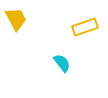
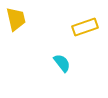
yellow trapezoid: rotated 15 degrees clockwise
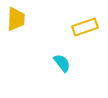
yellow trapezoid: rotated 15 degrees clockwise
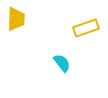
yellow rectangle: moved 1 px right, 1 px down
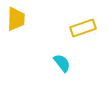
yellow rectangle: moved 3 px left
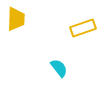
cyan semicircle: moved 3 px left, 5 px down
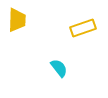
yellow trapezoid: moved 1 px right, 1 px down
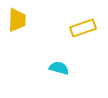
cyan semicircle: rotated 36 degrees counterclockwise
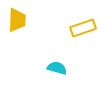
cyan semicircle: moved 2 px left
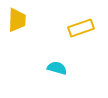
yellow rectangle: moved 2 px left
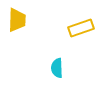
cyan semicircle: rotated 108 degrees counterclockwise
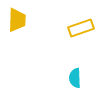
cyan semicircle: moved 18 px right, 10 px down
